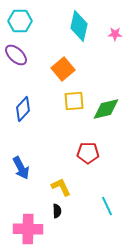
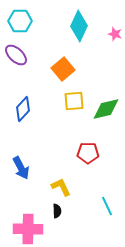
cyan diamond: rotated 12 degrees clockwise
pink star: rotated 16 degrees clockwise
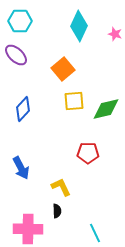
cyan line: moved 12 px left, 27 px down
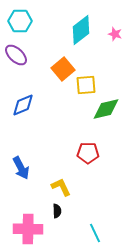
cyan diamond: moved 2 px right, 4 px down; rotated 28 degrees clockwise
yellow square: moved 12 px right, 16 px up
blue diamond: moved 4 px up; rotated 25 degrees clockwise
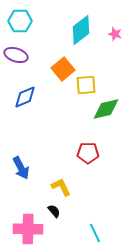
purple ellipse: rotated 25 degrees counterclockwise
blue diamond: moved 2 px right, 8 px up
black semicircle: moved 3 px left; rotated 40 degrees counterclockwise
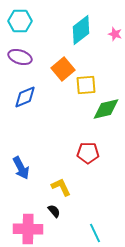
purple ellipse: moved 4 px right, 2 px down
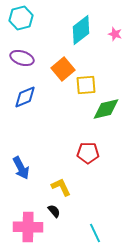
cyan hexagon: moved 1 px right, 3 px up; rotated 15 degrees counterclockwise
purple ellipse: moved 2 px right, 1 px down
pink cross: moved 2 px up
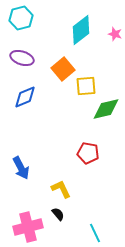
yellow square: moved 1 px down
red pentagon: rotated 10 degrees clockwise
yellow L-shape: moved 2 px down
black semicircle: moved 4 px right, 3 px down
pink cross: rotated 16 degrees counterclockwise
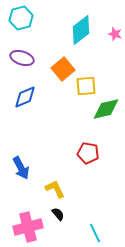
yellow L-shape: moved 6 px left
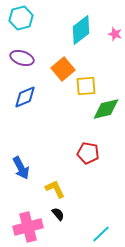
cyan line: moved 6 px right, 1 px down; rotated 72 degrees clockwise
